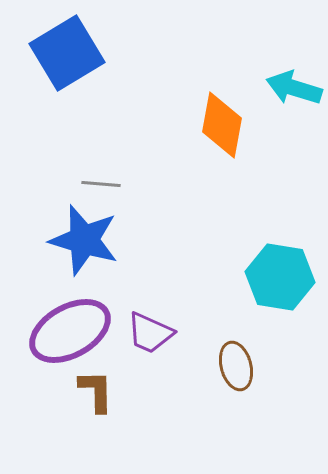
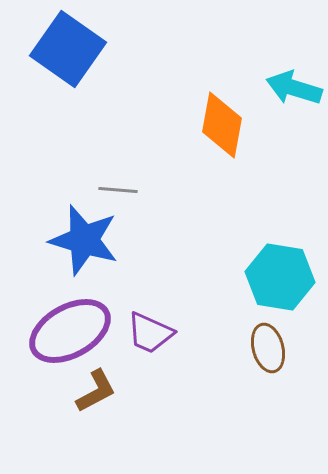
blue square: moved 1 px right, 4 px up; rotated 24 degrees counterclockwise
gray line: moved 17 px right, 6 px down
brown ellipse: moved 32 px right, 18 px up
brown L-shape: rotated 63 degrees clockwise
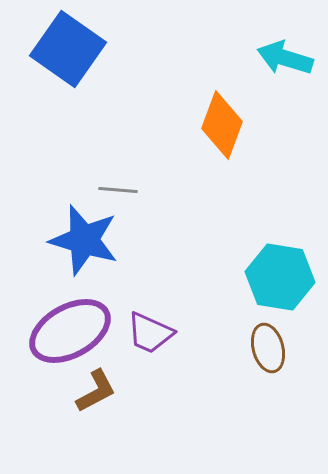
cyan arrow: moved 9 px left, 30 px up
orange diamond: rotated 10 degrees clockwise
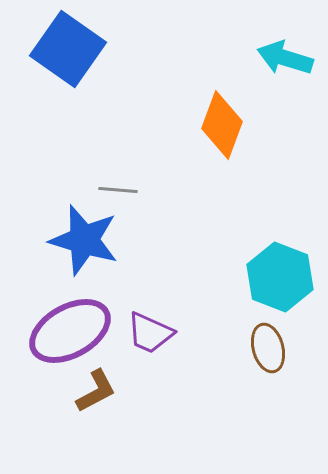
cyan hexagon: rotated 12 degrees clockwise
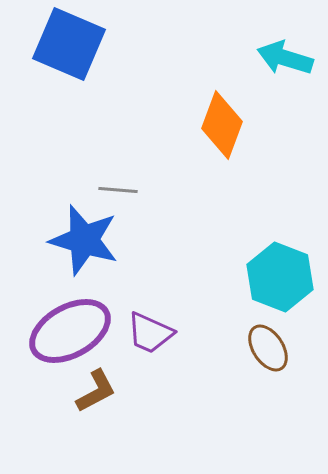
blue square: moved 1 px right, 5 px up; rotated 12 degrees counterclockwise
brown ellipse: rotated 18 degrees counterclockwise
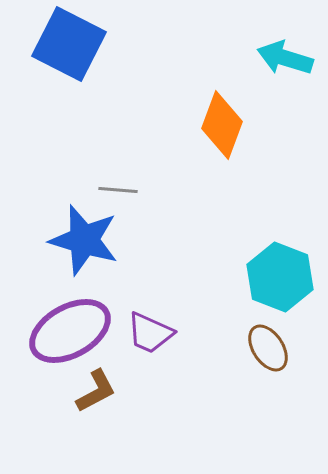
blue square: rotated 4 degrees clockwise
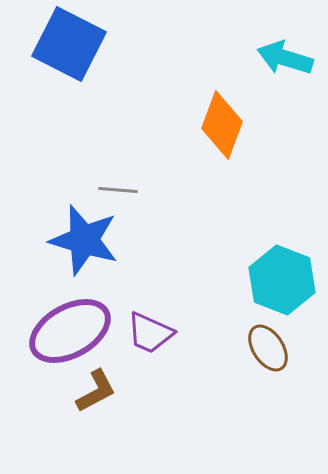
cyan hexagon: moved 2 px right, 3 px down
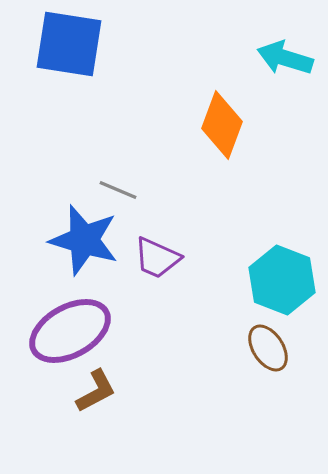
blue square: rotated 18 degrees counterclockwise
gray line: rotated 18 degrees clockwise
purple trapezoid: moved 7 px right, 75 px up
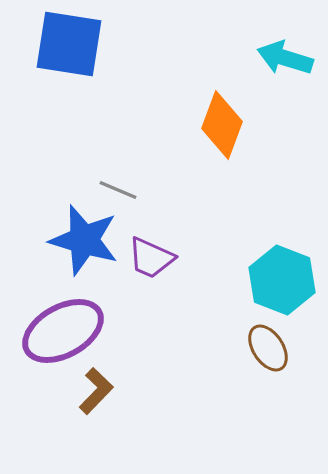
purple trapezoid: moved 6 px left
purple ellipse: moved 7 px left
brown L-shape: rotated 18 degrees counterclockwise
